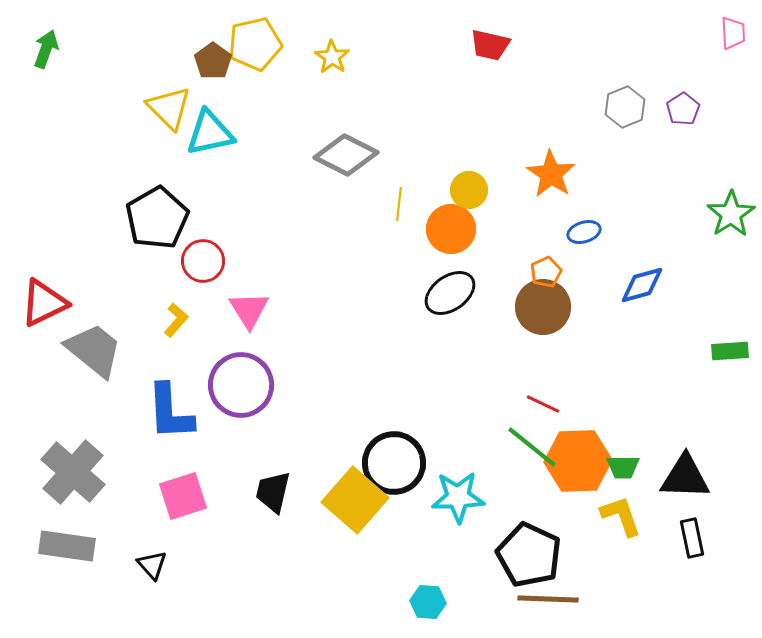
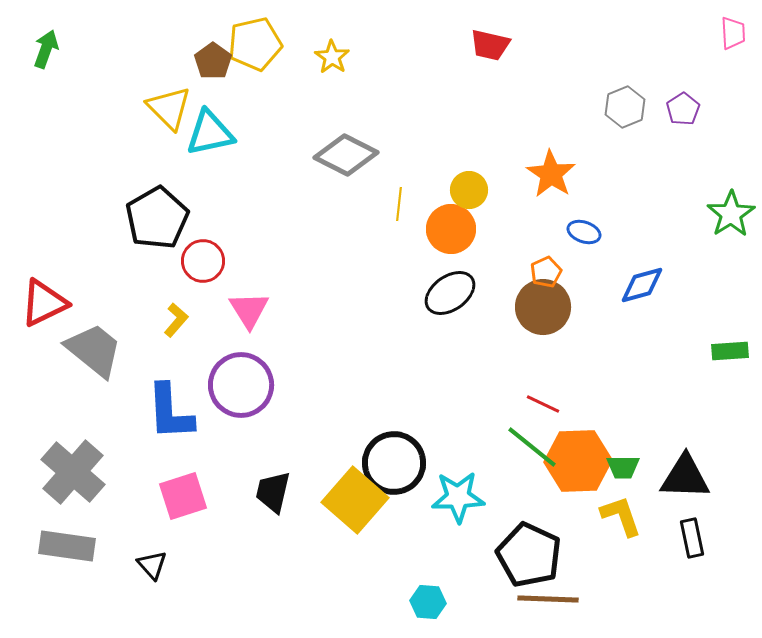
blue ellipse at (584, 232): rotated 36 degrees clockwise
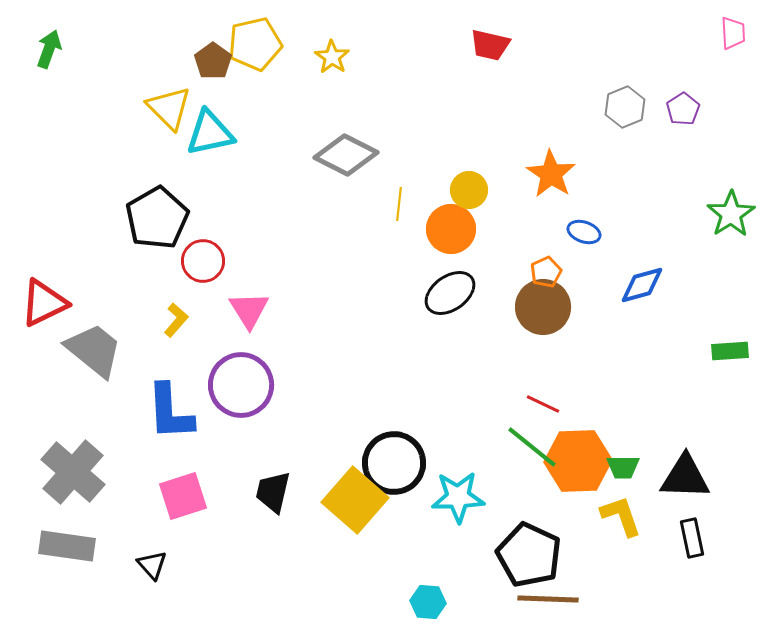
green arrow at (46, 49): moved 3 px right
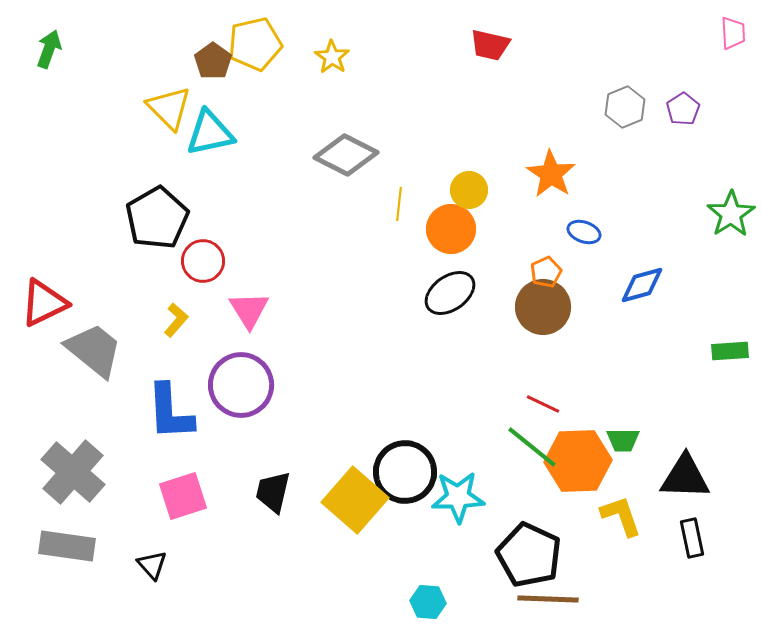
black circle at (394, 463): moved 11 px right, 9 px down
green trapezoid at (623, 467): moved 27 px up
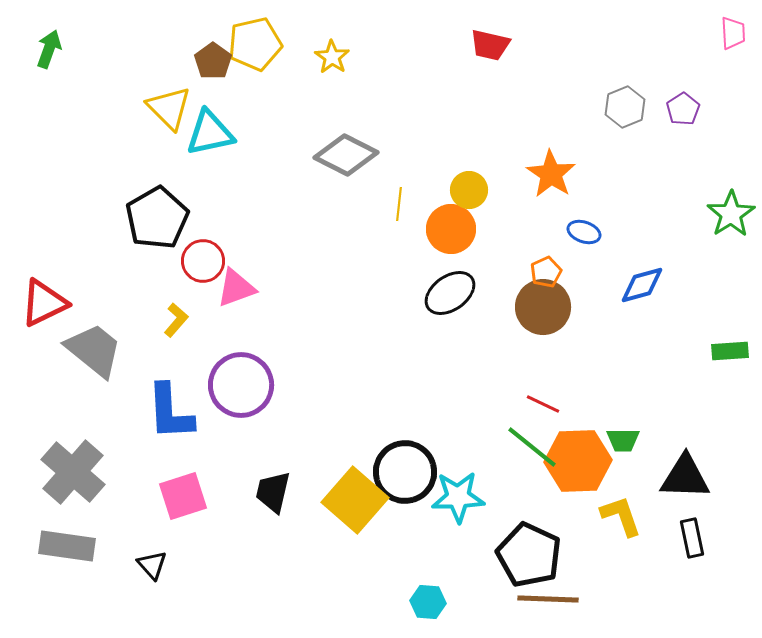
pink triangle at (249, 310): moved 13 px left, 22 px up; rotated 42 degrees clockwise
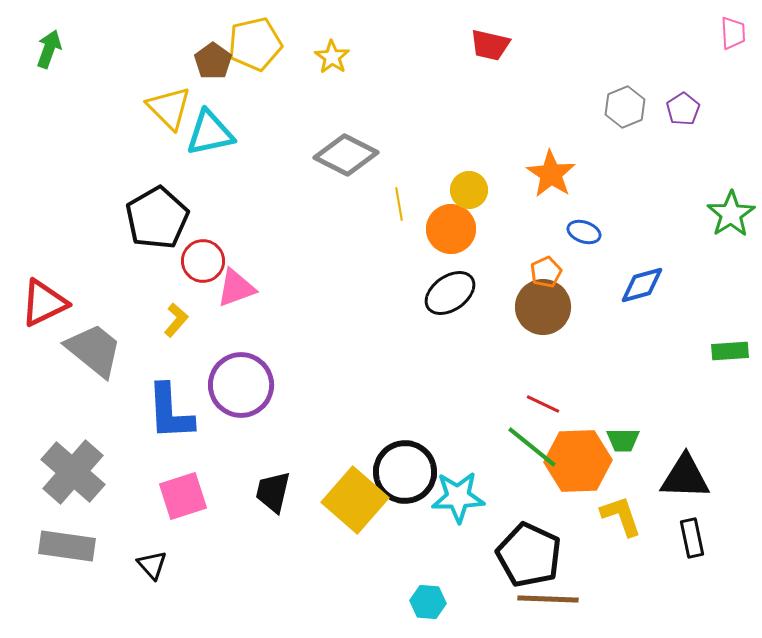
yellow line at (399, 204): rotated 16 degrees counterclockwise
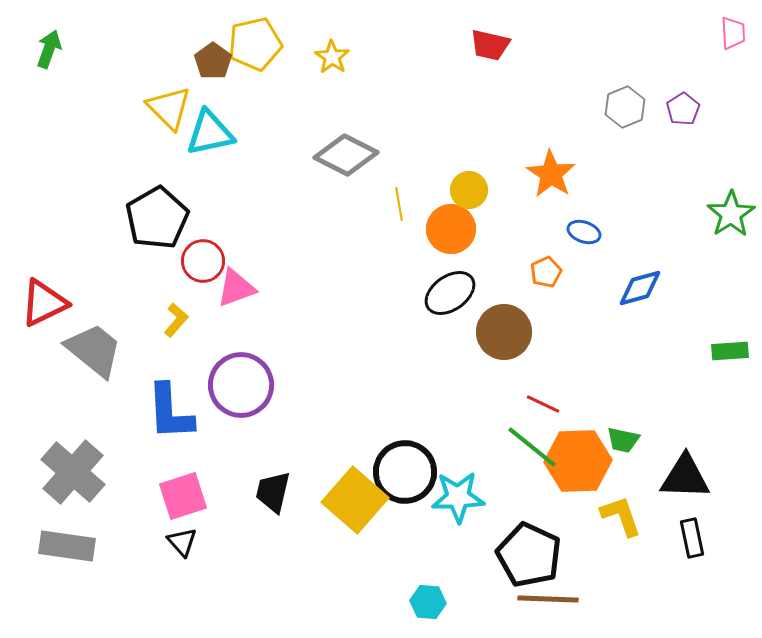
blue diamond at (642, 285): moved 2 px left, 3 px down
brown circle at (543, 307): moved 39 px left, 25 px down
green trapezoid at (623, 440): rotated 12 degrees clockwise
black triangle at (152, 565): moved 30 px right, 23 px up
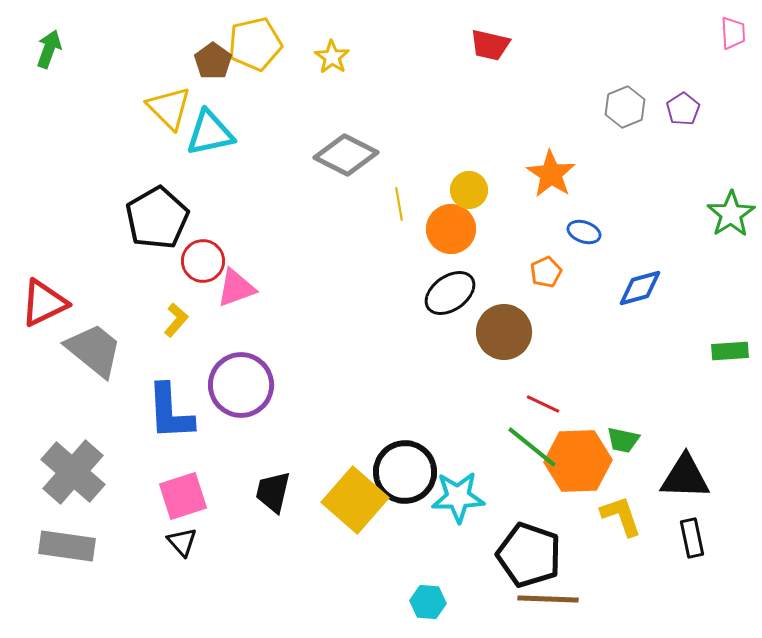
black pentagon at (529, 555): rotated 6 degrees counterclockwise
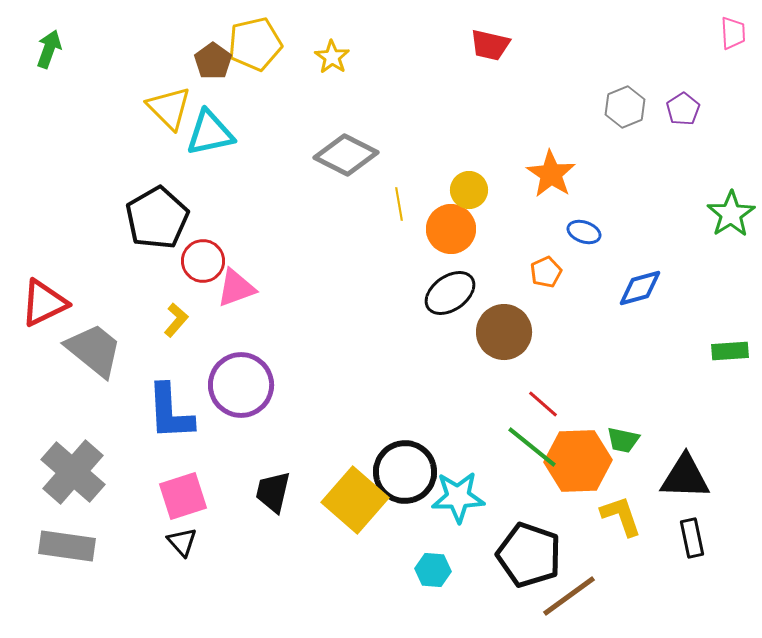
red line at (543, 404): rotated 16 degrees clockwise
brown line at (548, 599): moved 21 px right, 3 px up; rotated 38 degrees counterclockwise
cyan hexagon at (428, 602): moved 5 px right, 32 px up
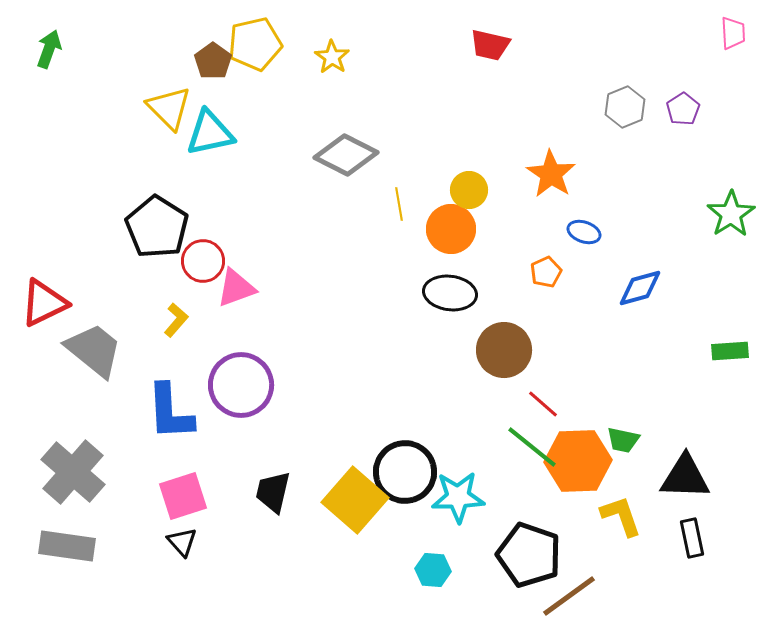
black pentagon at (157, 218): moved 9 px down; rotated 10 degrees counterclockwise
black ellipse at (450, 293): rotated 42 degrees clockwise
brown circle at (504, 332): moved 18 px down
